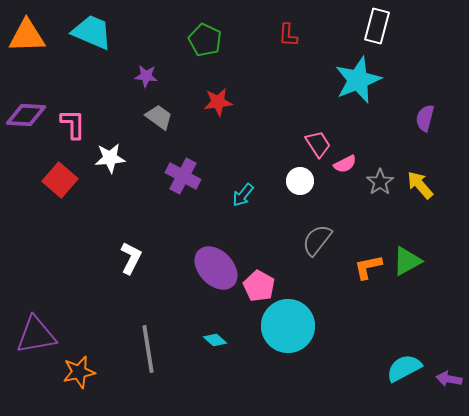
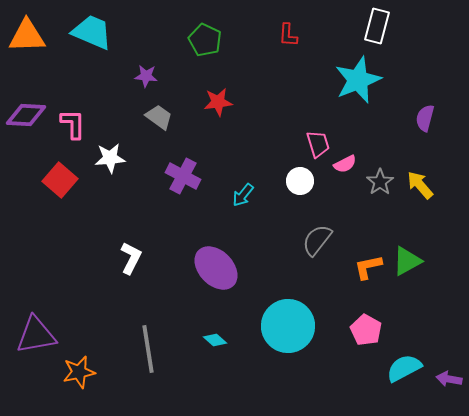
pink trapezoid: rotated 16 degrees clockwise
pink pentagon: moved 107 px right, 44 px down
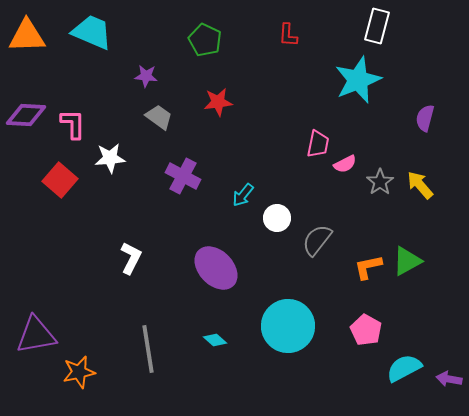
pink trapezoid: rotated 28 degrees clockwise
white circle: moved 23 px left, 37 px down
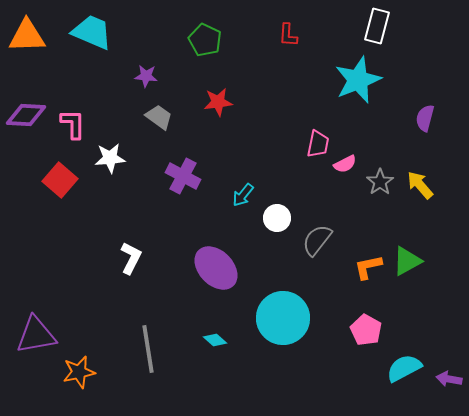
cyan circle: moved 5 px left, 8 px up
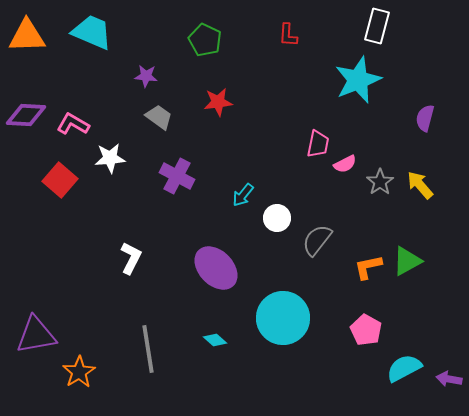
pink L-shape: rotated 60 degrees counterclockwise
purple cross: moved 6 px left
orange star: rotated 20 degrees counterclockwise
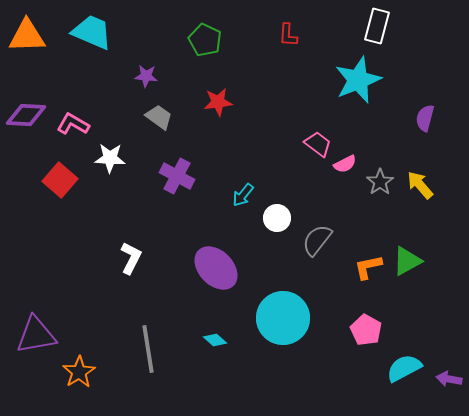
pink trapezoid: rotated 64 degrees counterclockwise
white star: rotated 8 degrees clockwise
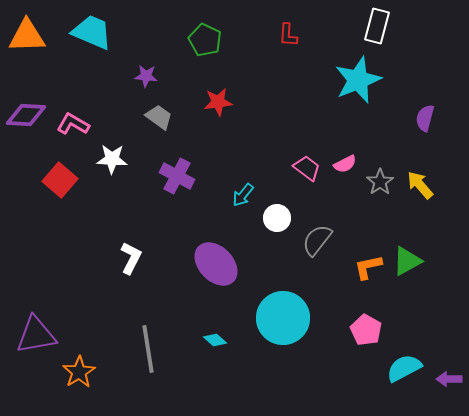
pink trapezoid: moved 11 px left, 24 px down
white star: moved 2 px right, 1 px down
purple ellipse: moved 4 px up
purple arrow: rotated 10 degrees counterclockwise
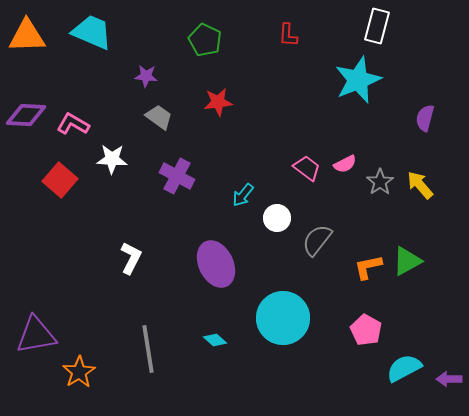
purple ellipse: rotated 18 degrees clockwise
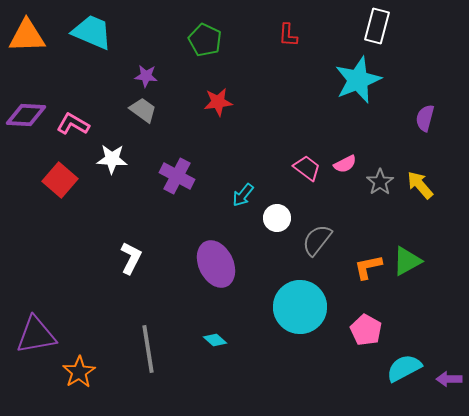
gray trapezoid: moved 16 px left, 7 px up
cyan circle: moved 17 px right, 11 px up
